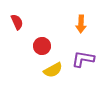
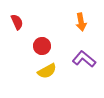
orange arrow: moved 2 px up; rotated 12 degrees counterclockwise
purple L-shape: moved 1 px right; rotated 30 degrees clockwise
yellow semicircle: moved 6 px left, 1 px down
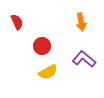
yellow semicircle: moved 1 px right, 1 px down
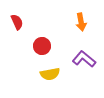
yellow semicircle: moved 2 px right, 2 px down; rotated 18 degrees clockwise
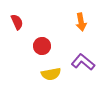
purple L-shape: moved 1 px left, 3 px down
yellow semicircle: moved 1 px right
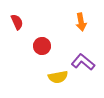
yellow semicircle: moved 7 px right, 3 px down
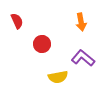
red semicircle: moved 1 px up
red circle: moved 2 px up
purple L-shape: moved 4 px up
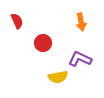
red circle: moved 1 px right, 1 px up
purple L-shape: moved 3 px left, 1 px down; rotated 15 degrees counterclockwise
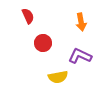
red semicircle: moved 11 px right, 5 px up
purple L-shape: moved 3 px up
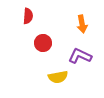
red semicircle: rotated 28 degrees clockwise
orange arrow: moved 1 px right, 2 px down
